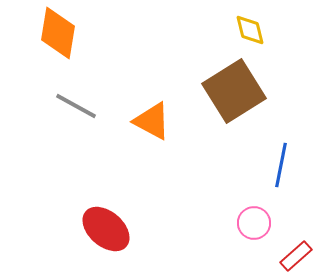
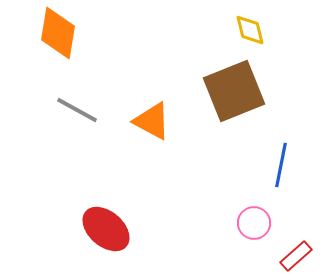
brown square: rotated 10 degrees clockwise
gray line: moved 1 px right, 4 px down
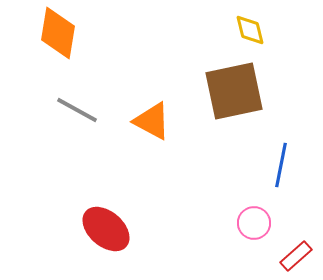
brown square: rotated 10 degrees clockwise
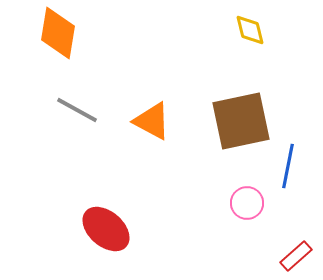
brown square: moved 7 px right, 30 px down
blue line: moved 7 px right, 1 px down
pink circle: moved 7 px left, 20 px up
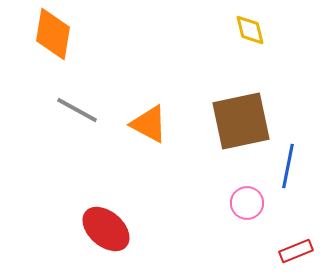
orange diamond: moved 5 px left, 1 px down
orange triangle: moved 3 px left, 3 px down
red rectangle: moved 5 px up; rotated 20 degrees clockwise
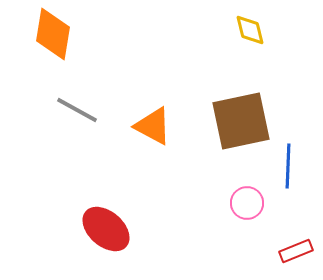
orange triangle: moved 4 px right, 2 px down
blue line: rotated 9 degrees counterclockwise
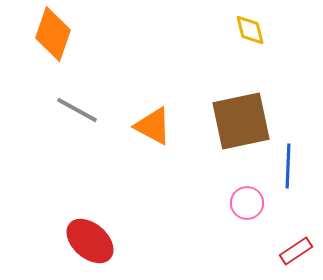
orange diamond: rotated 10 degrees clockwise
red ellipse: moved 16 px left, 12 px down
red rectangle: rotated 12 degrees counterclockwise
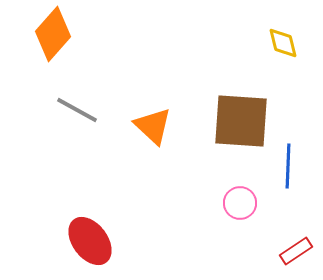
yellow diamond: moved 33 px right, 13 px down
orange diamond: rotated 22 degrees clockwise
brown square: rotated 16 degrees clockwise
orange triangle: rotated 15 degrees clockwise
pink circle: moved 7 px left
red ellipse: rotated 12 degrees clockwise
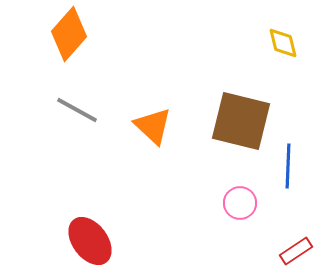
orange diamond: moved 16 px right
brown square: rotated 10 degrees clockwise
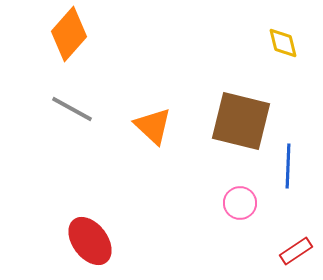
gray line: moved 5 px left, 1 px up
